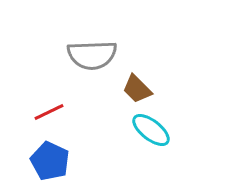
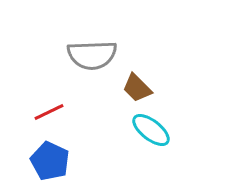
brown trapezoid: moved 1 px up
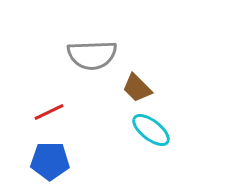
blue pentagon: rotated 24 degrees counterclockwise
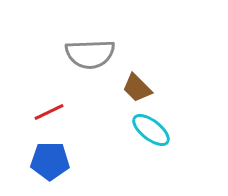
gray semicircle: moved 2 px left, 1 px up
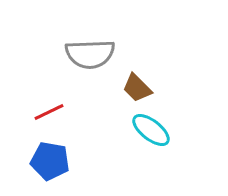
blue pentagon: rotated 9 degrees clockwise
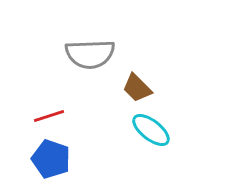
red line: moved 4 px down; rotated 8 degrees clockwise
blue pentagon: moved 1 px right, 2 px up; rotated 9 degrees clockwise
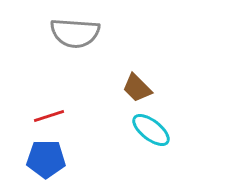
gray semicircle: moved 15 px left, 21 px up; rotated 6 degrees clockwise
blue pentagon: moved 5 px left; rotated 18 degrees counterclockwise
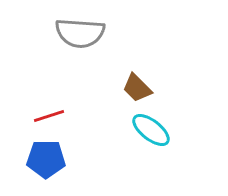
gray semicircle: moved 5 px right
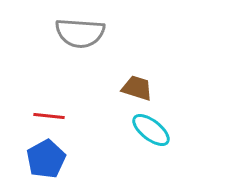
brown trapezoid: rotated 152 degrees clockwise
red line: rotated 24 degrees clockwise
blue pentagon: rotated 30 degrees counterclockwise
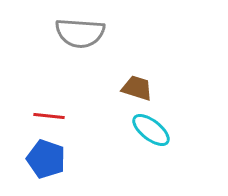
blue pentagon: rotated 24 degrees counterclockwise
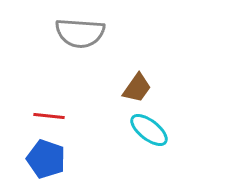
brown trapezoid: rotated 108 degrees clockwise
cyan ellipse: moved 2 px left
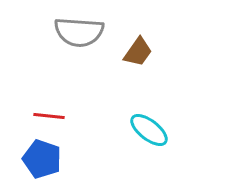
gray semicircle: moved 1 px left, 1 px up
brown trapezoid: moved 1 px right, 36 px up
blue pentagon: moved 4 px left
